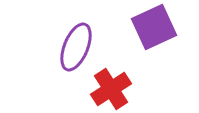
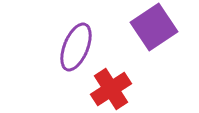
purple square: rotated 9 degrees counterclockwise
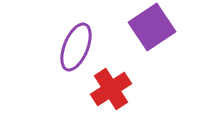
purple square: moved 2 px left
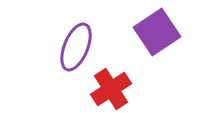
purple square: moved 5 px right, 5 px down
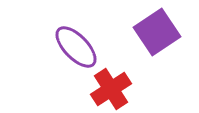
purple ellipse: rotated 66 degrees counterclockwise
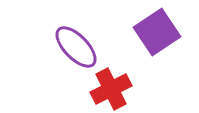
red cross: rotated 6 degrees clockwise
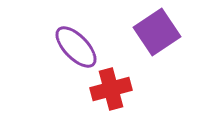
red cross: rotated 12 degrees clockwise
